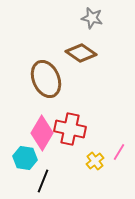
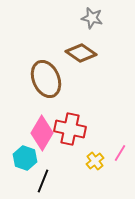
pink line: moved 1 px right, 1 px down
cyan hexagon: rotated 10 degrees clockwise
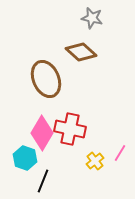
brown diamond: moved 1 px up; rotated 8 degrees clockwise
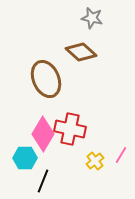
pink diamond: moved 1 px right, 1 px down
pink line: moved 1 px right, 2 px down
cyan hexagon: rotated 20 degrees counterclockwise
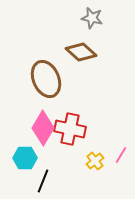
pink diamond: moved 6 px up
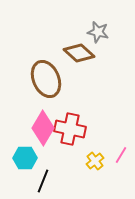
gray star: moved 6 px right, 14 px down
brown diamond: moved 2 px left, 1 px down
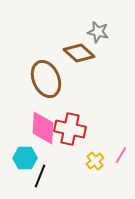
pink diamond: rotated 28 degrees counterclockwise
black line: moved 3 px left, 5 px up
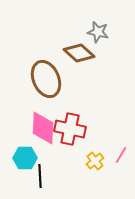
black line: rotated 25 degrees counterclockwise
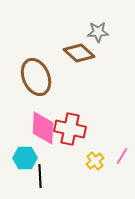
gray star: rotated 15 degrees counterclockwise
brown ellipse: moved 10 px left, 2 px up
pink line: moved 1 px right, 1 px down
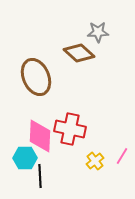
pink diamond: moved 3 px left, 8 px down
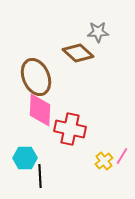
brown diamond: moved 1 px left
pink diamond: moved 26 px up
yellow cross: moved 9 px right
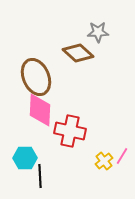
red cross: moved 2 px down
